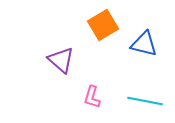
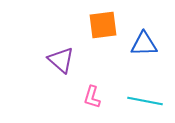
orange square: rotated 24 degrees clockwise
blue triangle: rotated 16 degrees counterclockwise
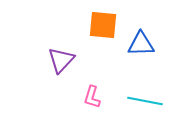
orange square: rotated 12 degrees clockwise
blue triangle: moved 3 px left
purple triangle: rotated 32 degrees clockwise
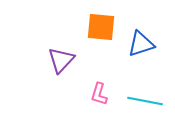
orange square: moved 2 px left, 2 px down
blue triangle: rotated 16 degrees counterclockwise
pink L-shape: moved 7 px right, 3 px up
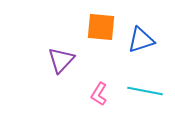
blue triangle: moved 4 px up
pink L-shape: rotated 15 degrees clockwise
cyan line: moved 10 px up
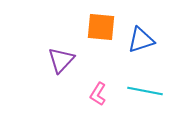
pink L-shape: moved 1 px left
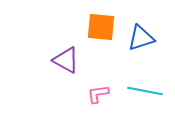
blue triangle: moved 2 px up
purple triangle: moved 5 px right; rotated 44 degrees counterclockwise
pink L-shape: rotated 50 degrees clockwise
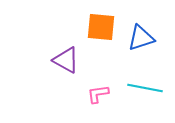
cyan line: moved 3 px up
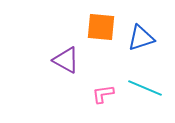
cyan line: rotated 12 degrees clockwise
pink L-shape: moved 5 px right
